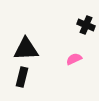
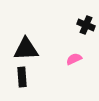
black rectangle: rotated 18 degrees counterclockwise
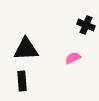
pink semicircle: moved 1 px left, 1 px up
black rectangle: moved 4 px down
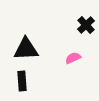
black cross: rotated 24 degrees clockwise
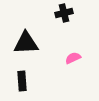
black cross: moved 22 px left, 12 px up; rotated 30 degrees clockwise
black triangle: moved 6 px up
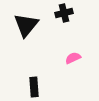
black triangle: moved 18 px up; rotated 48 degrees counterclockwise
black rectangle: moved 12 px right, 6 px down
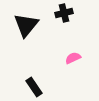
black rectangle: rotated 30 degrees counterclockwise
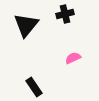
black cross: moved 1 px right, 1 px down
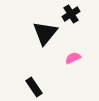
black cross: moved 6 px right; rotated 18 degrees counterclockwise
black triangle: moved 19 px right, 8 px down
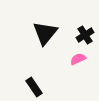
black cross: moved 14 px right, 21 px down
pink semicircle: moved 5 px right, 1 px down
